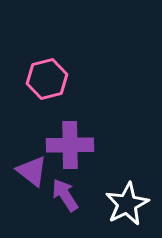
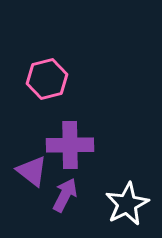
purple arrow: rotated 60 degrees clockwise
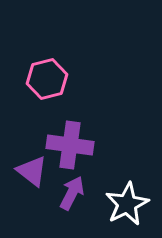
purple cross: rotated 9 degrees clockwise
purple arrow: moved 7 px right, 2 px up
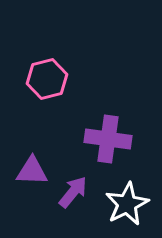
purple cross: moved 38 px right, 6 px up
purple triangle: rotated 36 degrees counterclockwise
purple arrow: moved 1 px right, 1 px up; rotated 12 degrees clockwise
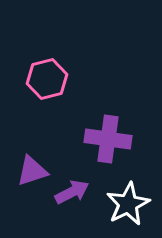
purple triangle: rotated 20 degrees counterclockwise
purple arrow: moved 1 px left; rotated 24 degrees clockwise
white star: moved 1 px right
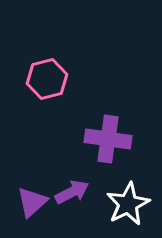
purple triangle: moved 31 px down; rotated 24 degrees counterclockwise
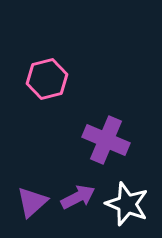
purple cross: moved 2 px left, 1 px down; rotated 15 degrees clockwise
purple arrow: moved 6 px right, 5 px down
white star: moved 1 px left; rotated 24 degrees counterclockwise
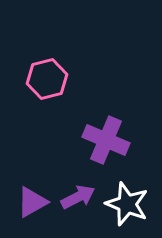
purple triangle: rotated 12 degrees clockwise
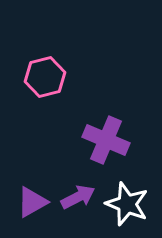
pink hexagon: moved 2 px left, 2 px up
